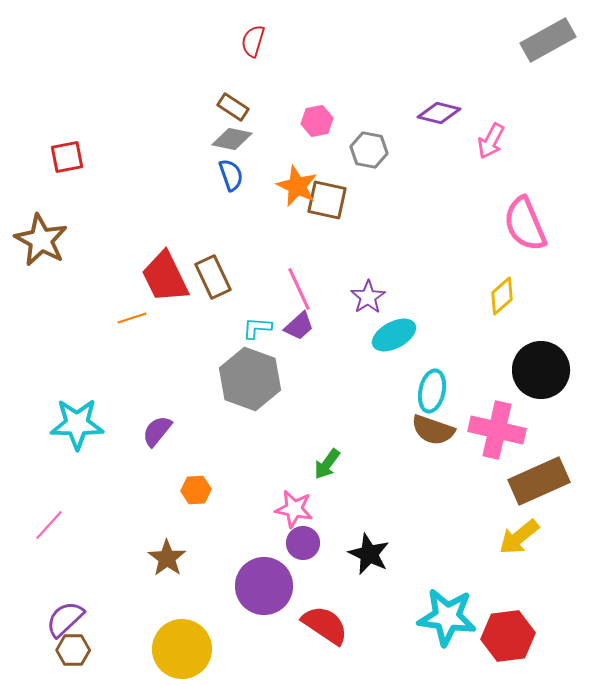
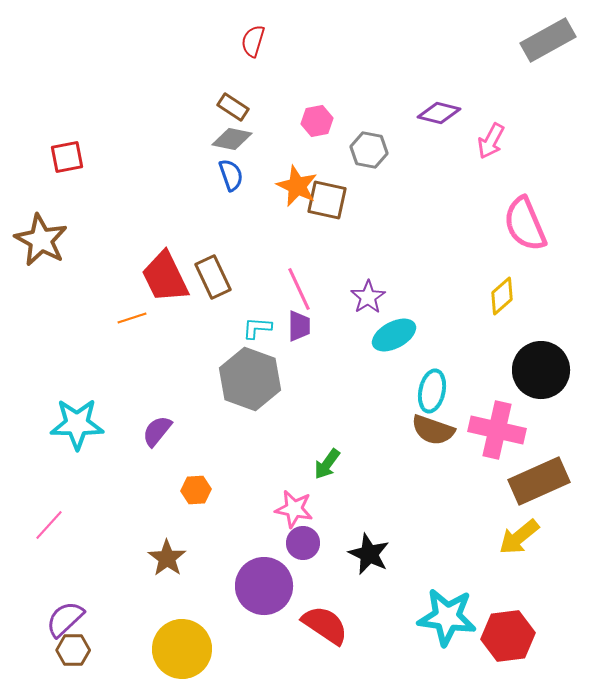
purple trapezoid at (299, 326): rotated 48 degrees counterclockwise
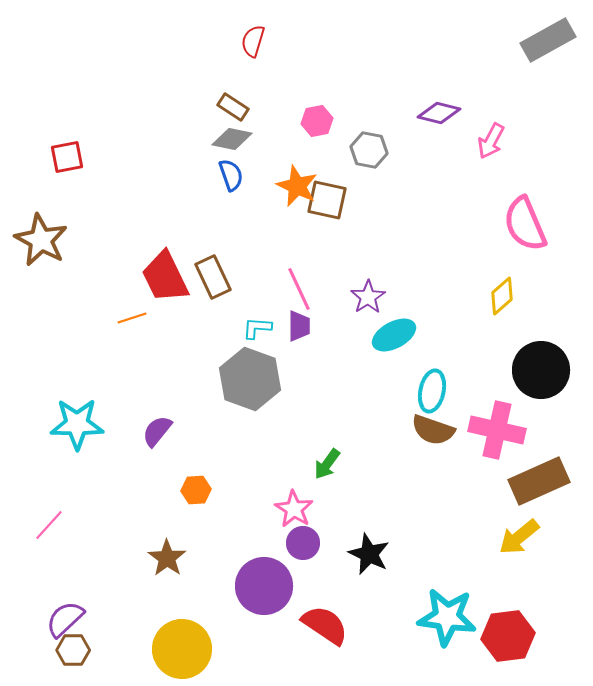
pink star at (294, 509): rotated 21 degrees clockwise
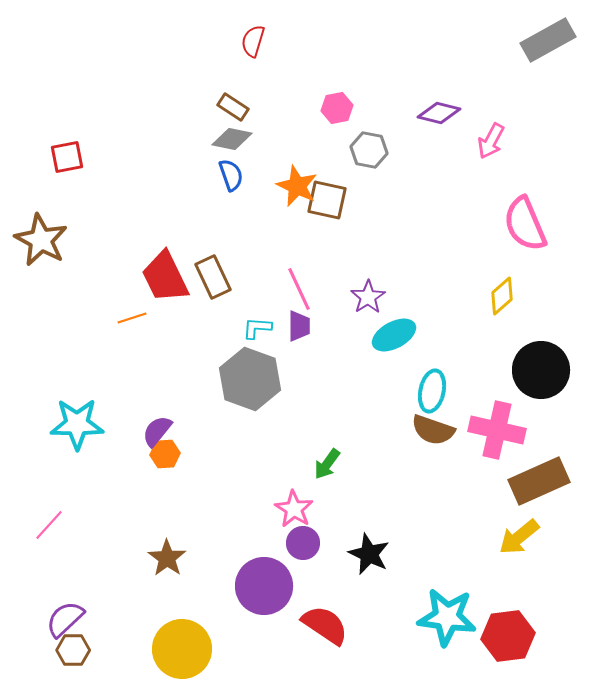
pink hexagon at (317, 121): moved 20 px right, 13 px up
orange hexagon at (196, 490): moved 31 px left, 36 px up
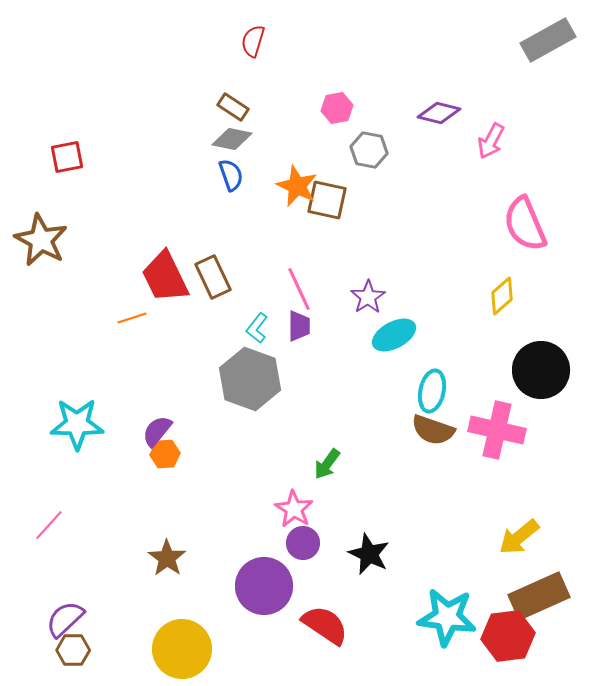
cyan L-shape at (257, 328): rotated 56 degrees counterclockwise
brown rectangle at (539, 481): moved 115 px down
